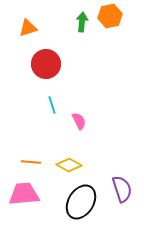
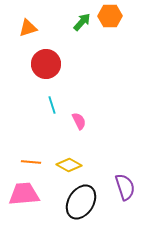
orange hexagon: rotated 10 degrees clockwise
green arrow: rotated 36 degrees clockwise
purple semicircle: moved 3 px right, 2 px up
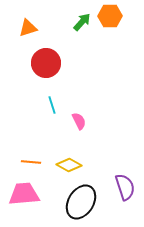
red circle: moved 1 px up
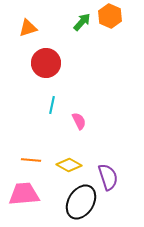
orange hexagon: rotated 25 degrees clockwise
cyan line: rotated 30 degrees clockwise
orange line: moved 2 px up
purple semicircle: moved 17 px left, 10 px up
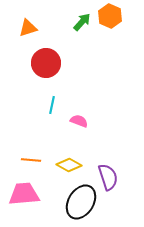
pink semicircle: rotated 42 degrees counterclockwise
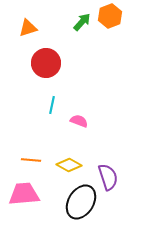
orange hexagon: rotated 15 degrees clockwise
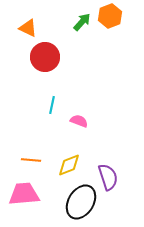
orange triangle: rotated 42 degrees clockwise
red circle: moved 1 px left, 6 px up
yellow diamond: rotated 50 degrees counterclockwise
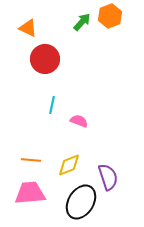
red circle: moved 2 px down
pink trapezoid: moved 6 px right, 1 px up
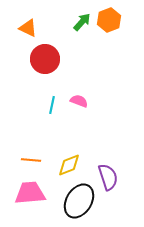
orange hexagon: moved 1 px left, 4 px down
pink semicircle: moved 20 px up
black ellipse: moved 2 px left, 1 px up
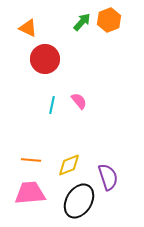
pink semicircle: rotated 30 degrees clockwise
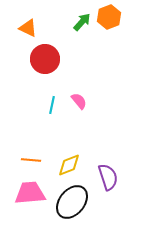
orange hexagon: moved 3 px up
black ellipse: moved 7 px left, 1 px down; rotated 8 degrees clockwise
